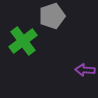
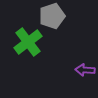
green cross: moved 5 px right, 1 px down
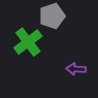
purple arrow: moved 9 px left, 1 px up
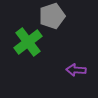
purple arrow: moved 1 px down
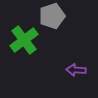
green cross: moved 4 px left, 2 px up
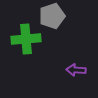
green cross: moved 2 px right, 1 px up; rotated 32 degrees clockwise
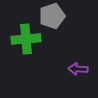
purple arrow: moved 2 px right, 1 px up
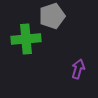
purple arrow: rotated 102 degrees clockwise
